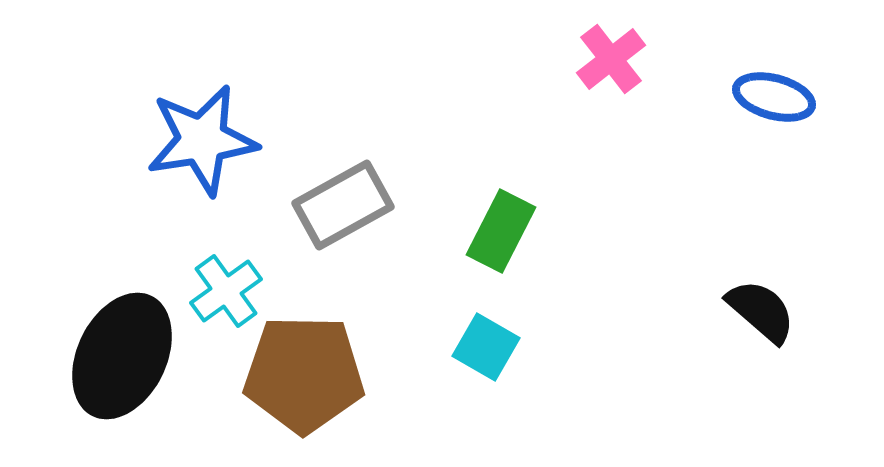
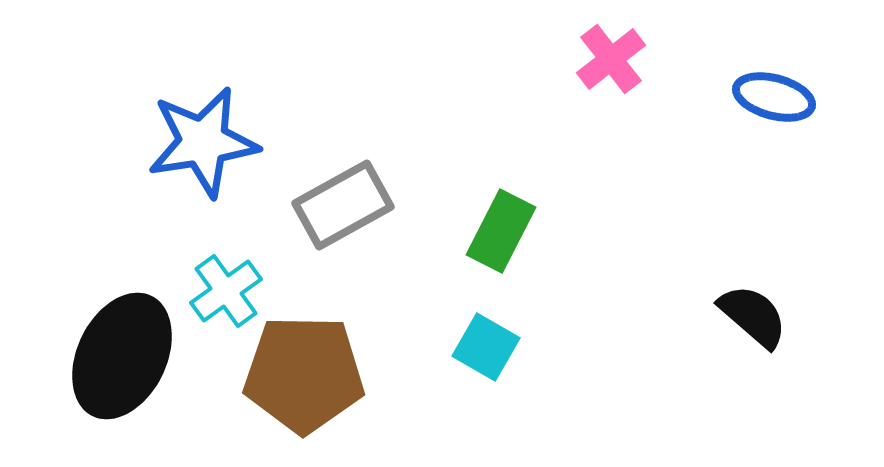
blue star: moved 1 px right, 2 px down
black semicircle: moved 8 px left, 5 px down
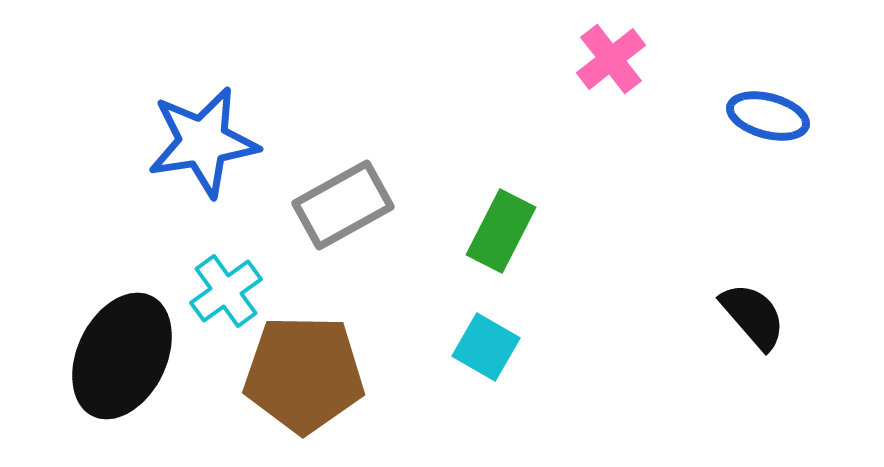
blue ellipse: moved 6 px left, 19 px down
black semicircle: rotated 8 degrees clockwise
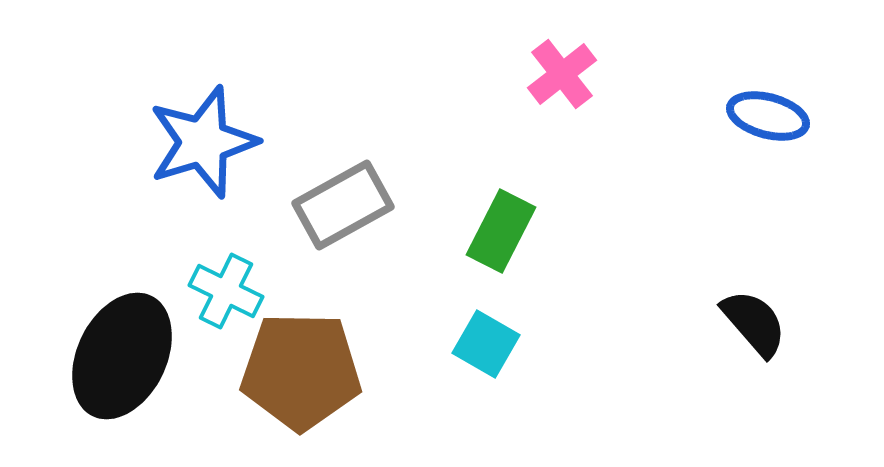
pink cross: moved 49 px left, 15 px down
blue star: rotated 8 degrees counterclockwise
cyan cross: rotated 28 degrees counterclockwise
black semicircle: moved 1 px right, 7 px down
cyan square: moved 3 px up
brown pentagon: moved 3 px left, 3 px up
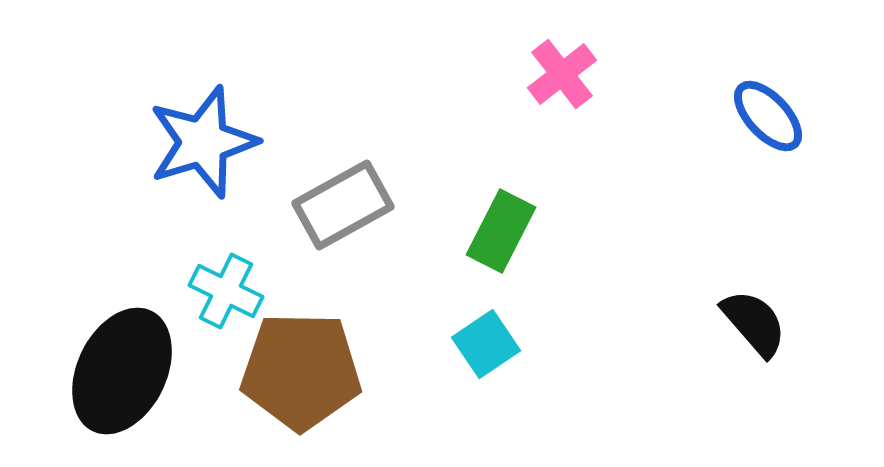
blue ellipse: rotated 32 degrees clockwise
cyan square: rotated 26 degrees clockwise
black ellipse: moved 15 px down
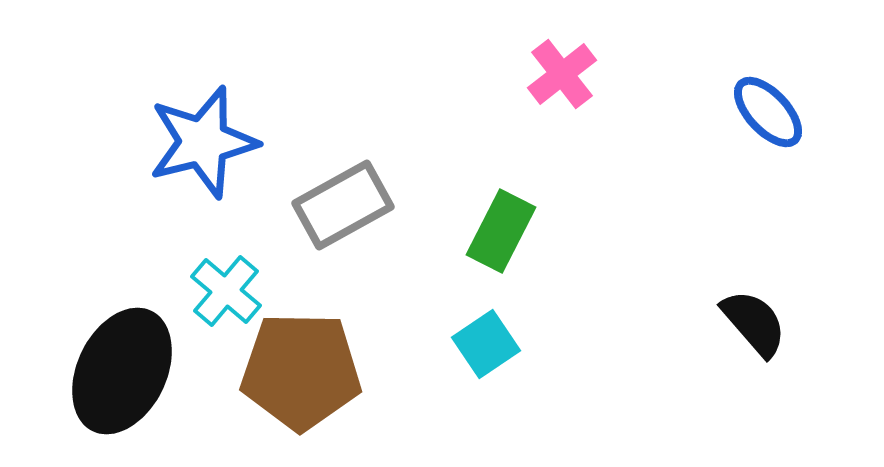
blue ellipse: moved 4 px up
blue star: rotated 3 degrees clockwise
cyan cross: rotated 14 degrees clockwise
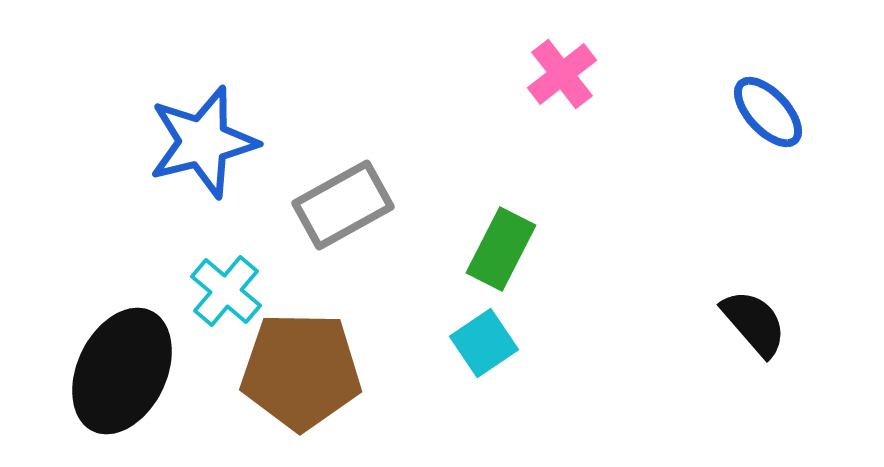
green rectangle: moved 18 px down
cyan square: moved 2 px left, 1 px up
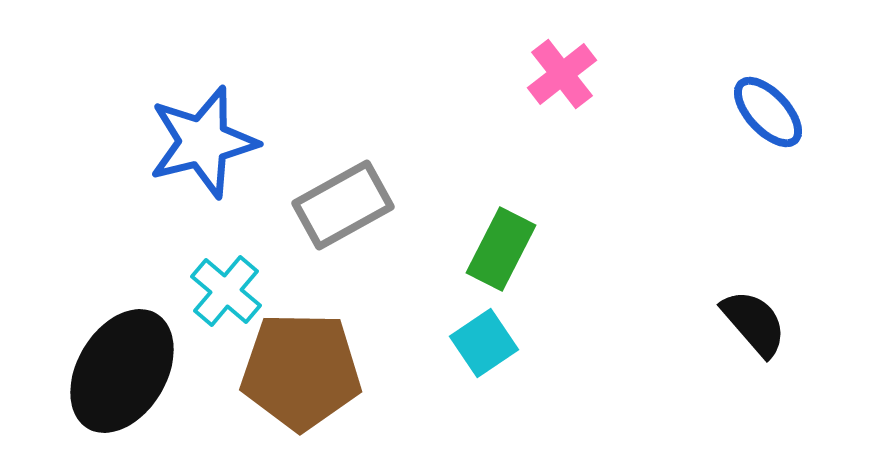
black ellipse: rotated 5 degrees clockwise
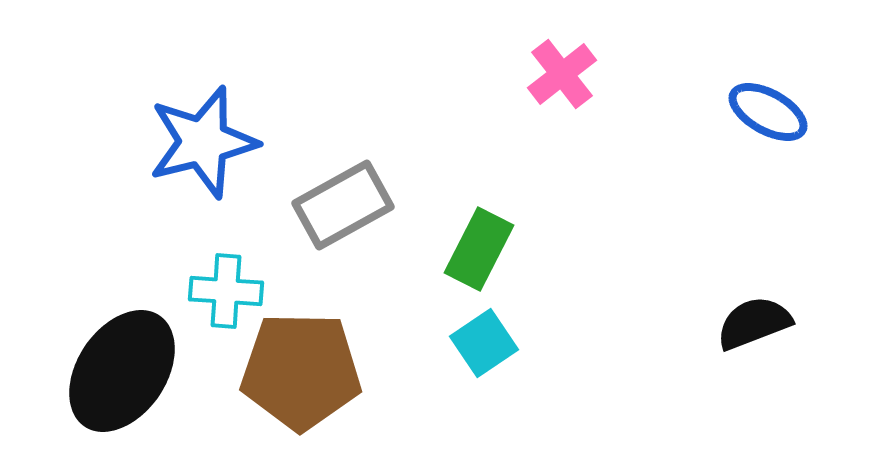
blue ellipse: rotated 18 degrees counterclockwise
green rectangle: moved 22 px left
cyan cross: rotated 36 degrees counterclockwise
black semicircle: rotated 70 degrees counterclockwise
black ellipse: rotated 3 degrees clockwise
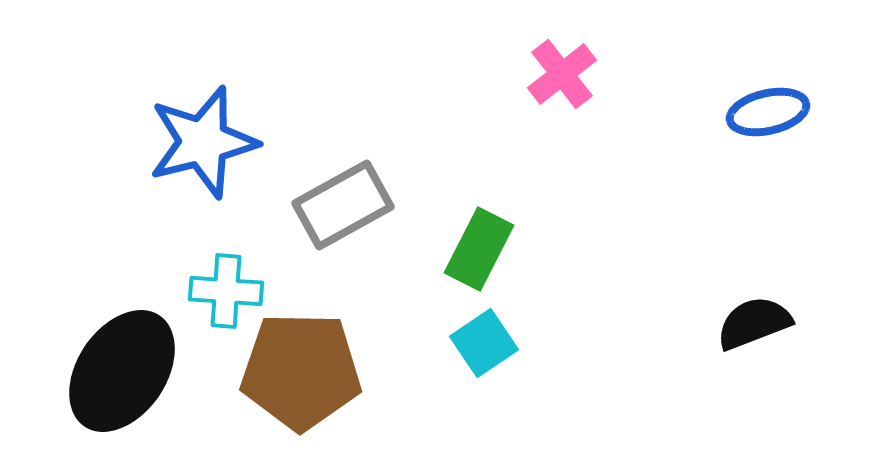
blue ellipse: rotated 42 degrees counterclockwise
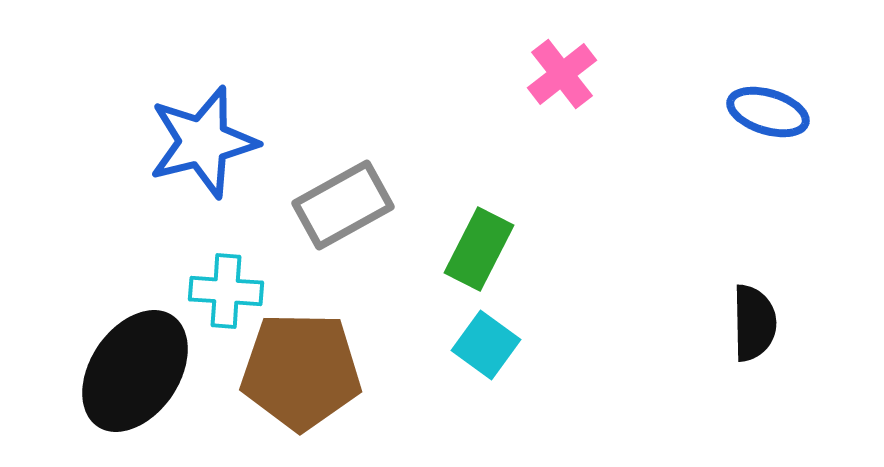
blue ellipse: rotated 30 degrees clockwise
black semicircle: rotated 110 degrees clockwise
cyan square: moved 2 px right, 2 px down; rotated 20 degrees counterclockwise
black ellipse: moved 13 px right
